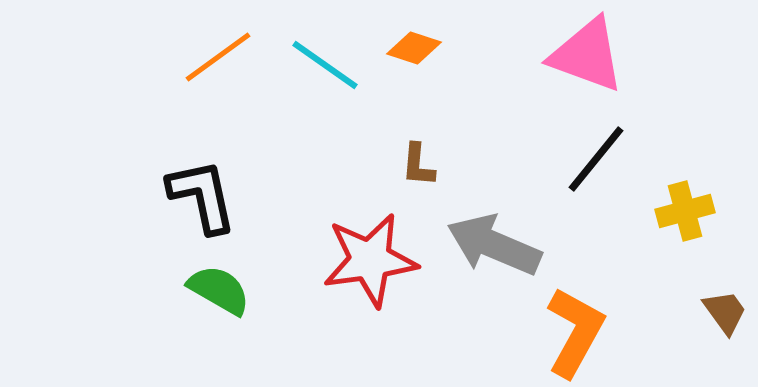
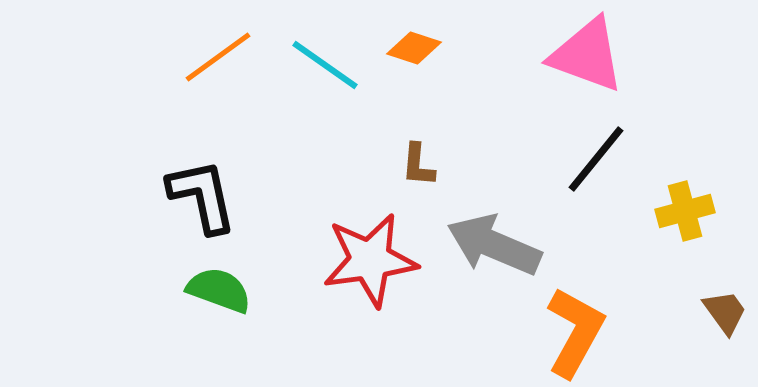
green semicircle: rotated 10 degrees counterclockwise
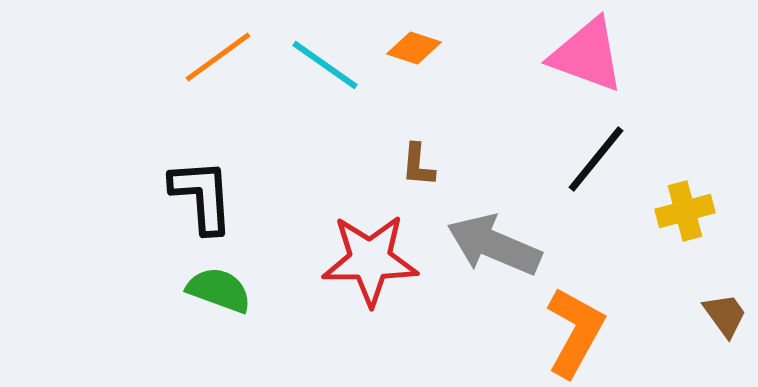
black L-shape: rotated 8 degrees clockwise
red star: rotated 8 degrees clockwise
brown trapezoid: moved 3 px down
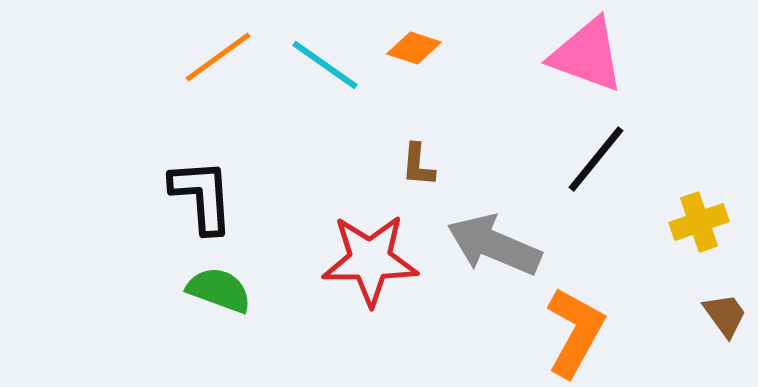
yellow cross: moved 14 px right, 11 px down; rotated 4 degrees counterclockwise
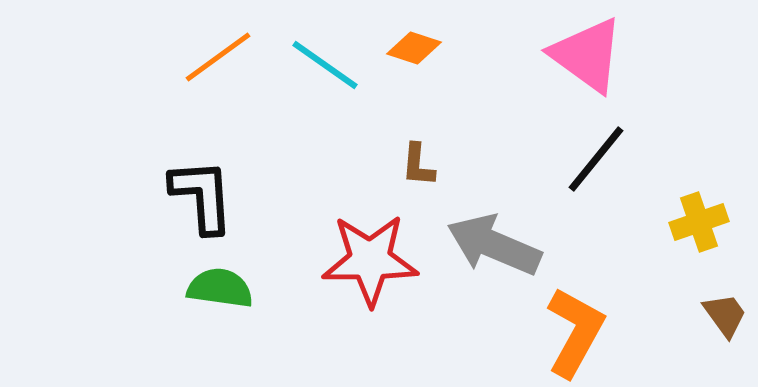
pink triangle: rotated 16 degrees clockwise
green semicircle: moved 1 px right, 2 px up; rotated 12 degrees counterclockwise
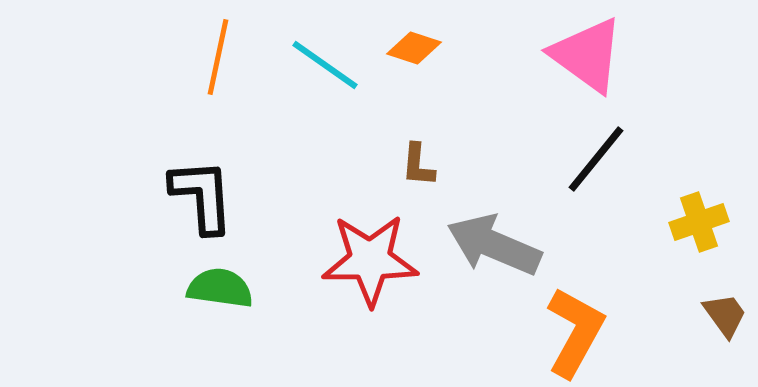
orange line: rotated 42 degrees counterclockwise
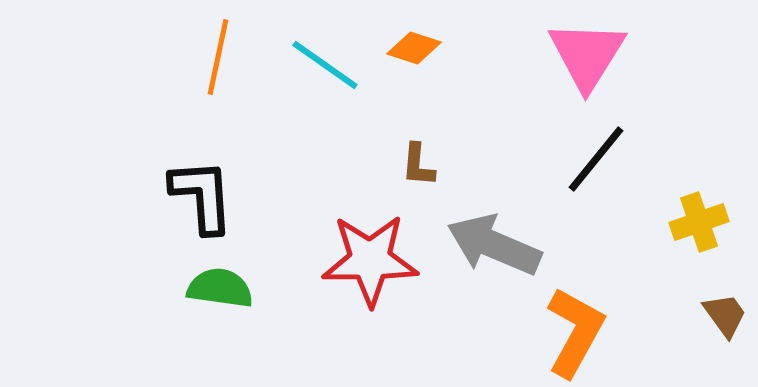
pink triangle: rotated 26 degrees clockwise
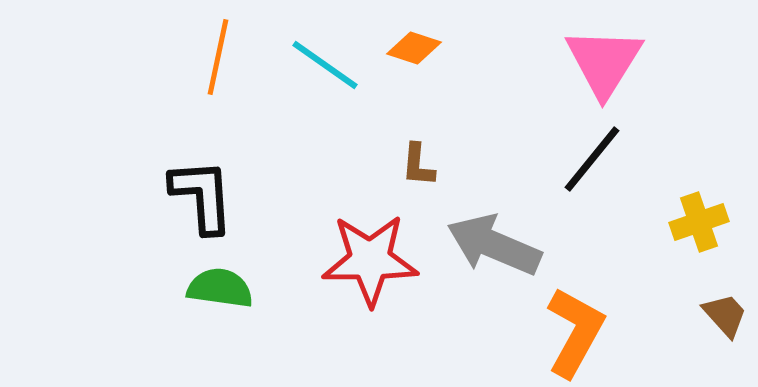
pink triangle: moved 17 px right, 7 px down
black line: moved 4 px left
brown trapezoid: rotated 6 degrees counterclockwise
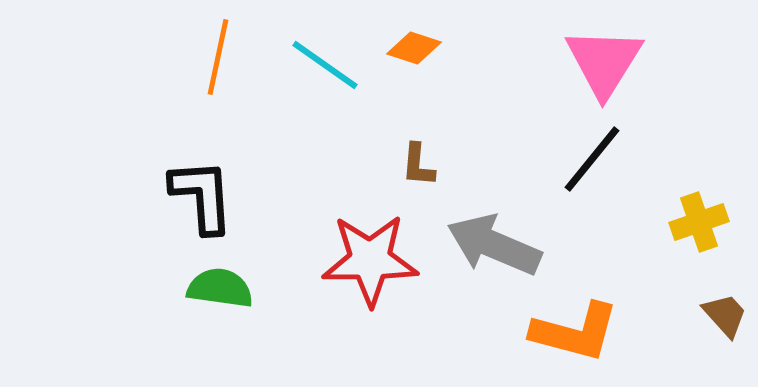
orange L-shape: rotated 76 degrees clockwise
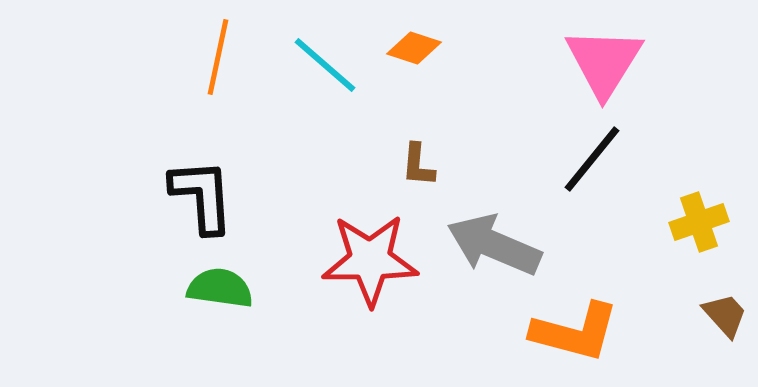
cyan line: rotated 6 degrees clockwise
